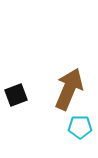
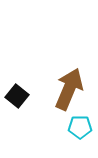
black square: moved 1 px right, 1 px down; rotated 30 degrees counterclockwise
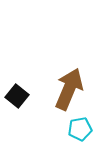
cyan pentagon: moved 2 px down; rotated 10 degrees counterclockwise
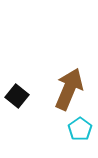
cyan pentagon: rotated 25 degrees counterclockwise
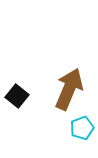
cyan pentagon: moved 2 px right, 1 px up; rotated 15 degrees clockwise
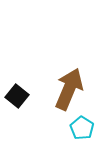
cyan pentagon: rotated 20 degrees counterclockwise
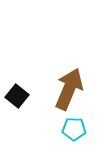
cyan pentagon: moved 8 px left, 1 px down; rotated 30 degrees counterclockwise
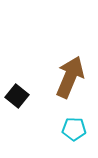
brown arrow: moved 1 px right, 12 px up
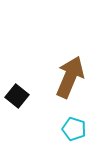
cyan pentagon: rotated 15 degrees clockwise
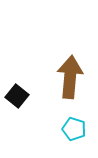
brown arrow: rotated 18 degrees counterclockwise
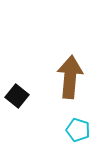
cyan pentagon: moved 4 px right, 1 px down
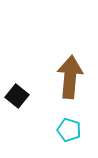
cyan pentagon: moved 9 px left
